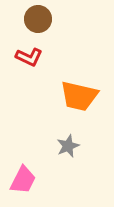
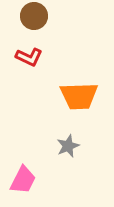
brown circle: moved 4 px left, 3 px up
orange trapezoid: rotated 15 degrees counterclockwise
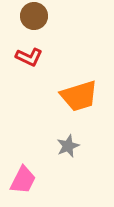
orange trapezoid: rotated 15 degrees counterclockwise
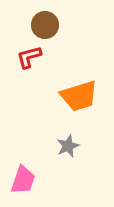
brown circle: moved 11 px right, 9 px down
red L-shape: rotated 140 degrees clockwise
pink trapezoid: rotated 8 degrees counterclockwise
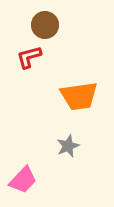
orange trapezoid: rotated 9 degrees clockwise
pink trapezoid: rotated 24 degrees clockwise
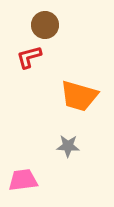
orange trapezoid: rotated 24 degrees clockwise
gray star: rotated 25 degrees clockwise
pink trapezoid: rotated 140 degrees counterclockwise
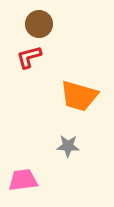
brown circle: moved 6 px left, 1 px up
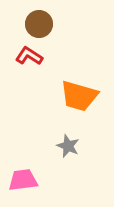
red L-shape: moved 1 px up; rotated 48 degrees clockwise
gray star: rotated 20 degrees clockwise
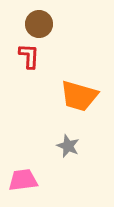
red L-shape: rotated 60 degrees clockwise
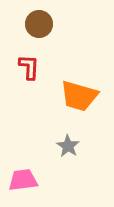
red L-shape: moved 11 px down
gray star: rotated 10 degrees clockwise
